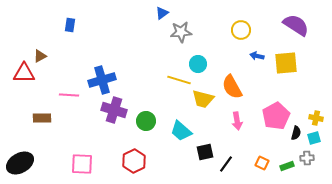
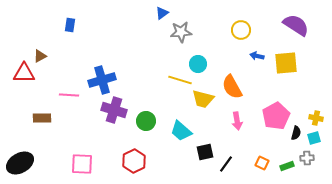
yellow line: moved 1 px right
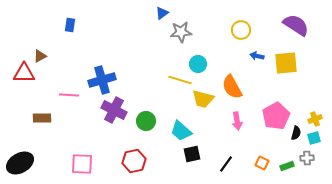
purple cross: rotated 10 degrees clockwise
yellow cross: moved 1 px left, 1 px down; rotated 32 degrees counterclockwise
black square: moved 13 px left, 2 px down
red hexagon: rotated 15 degrees clockwise
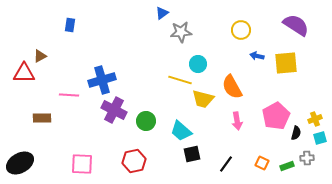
cyan square: moved 6 px right
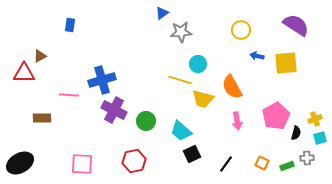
black square: rotated 12 degrees counterclockwise
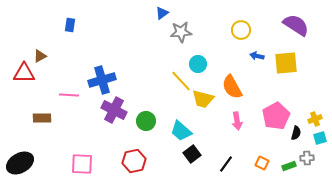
yellow line: moved 1 px right, 1 px down; rotated 30 degrees clockwise
black square: rotated 12 degrees counterclockwise
green rectangle: moved 2 px right
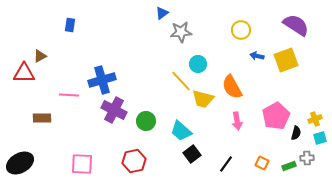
yellow square: moved 3 px up; rotated 15 degrees counterclockwise
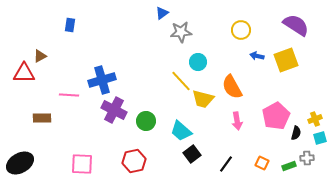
cyan circle: moved 2 px up
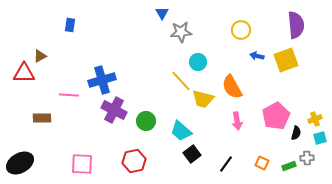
blue triangle: rotated 24 degrees counterclockwise
purple semicircle: rotated 52 degrees clockwise
